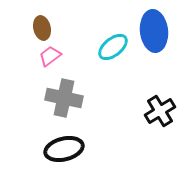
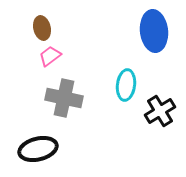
cyan ellipse: moved 13 px right, 38 px down; rotated 44 degrees counterclockwise
black ellipse: moved 26 px left
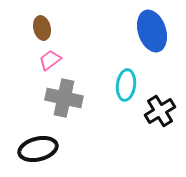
blue ellipse: moved 2 px left; rotated 12 degrees counterclockwise
pink trapezoid: moved 4 px down
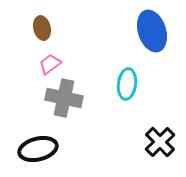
pink trapezoid: moved 4 px down
cyan ellipse: moved 1 px right, 1 px up
black cross: moved 31 px down; rotated 12 degrees counterclockwise
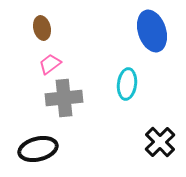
gray cross: rotated 18 degrees counterclockwise
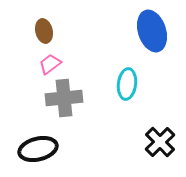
brown ellipse: moved 2 px right, 3 px down
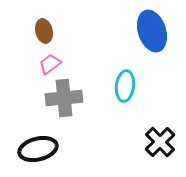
cyan ellipse: moved 2 px left, 2 px down
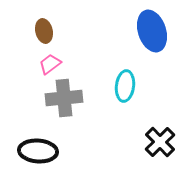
black ellipse: moved 2 px down; rotated 18 degrees clockwise
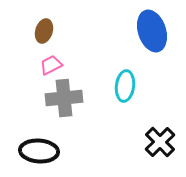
brown ellipse: rotated 30 degrees clockwise
pink trapezoid: moved 1 px right, 1 px down; rotated 10 degrees clockwise
black ellipse: moved 1 px right
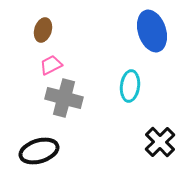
brown ellipse: moved 1 px left, 1 px up
cyan ellipse: moved 5 px right
gray cross: rotated 21 degrees clockwise
black ellipse: rotated 21 degrees counterclockwise
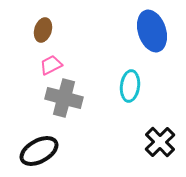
black ellipse: rotated 12 degrees counterclockwise
